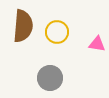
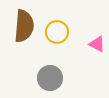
brown semicircle: moved 1 px right
pink triangle: rotated 18 degrees clockwise
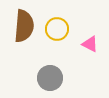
yellow circle: moved 3 px up
pink triangle: moved 7 px left
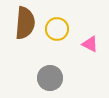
brown semicircle: moved 1 px right, 3 px up
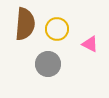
brown semicircle: moved 1 px down
gray circle: moved 2 px left, 14 px up
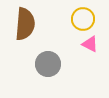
yellow circle: moved 26 px right, 10 px up
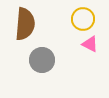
gray circle: moved 6 px left, 4 px up
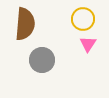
pink triangle: moved 2 px left; rotated 36 degrees clockwise
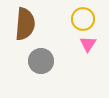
gray circle: moved 1 px left, 1 px down
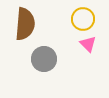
pink triangle: rotated 18 degrees counterclockwise
gray circle: moved 3 px right, 2 px up
